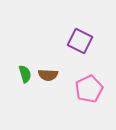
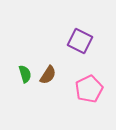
brown semicircle: rotated 60 degrees counterclockwise
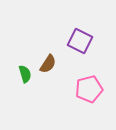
brown semicircle: moved 11 px up
pink pentagon: rotated 12 degrees clockwise
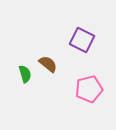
purple square: moved 2 px right, 1 px up
brown semicircle: rotated 84 degrees counterclockwise
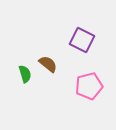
pink pentagon: moved 3 px up
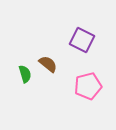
pink pentagon: moved 1 px left
